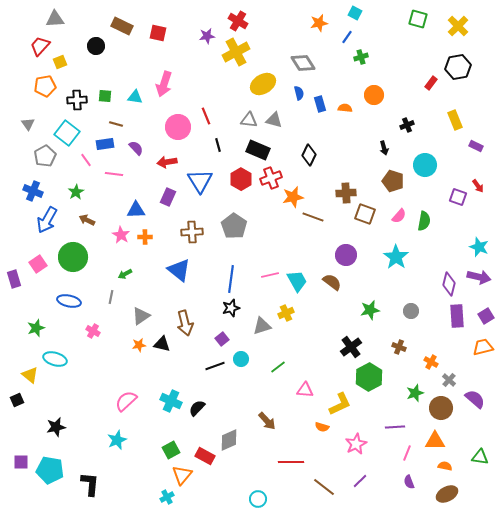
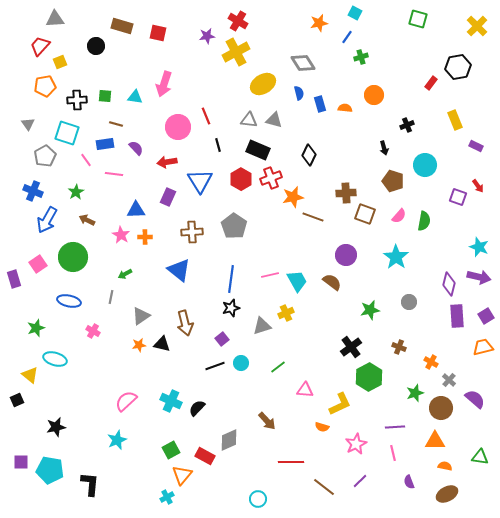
brown rectangle at (122, 26): rotated 10 degrees counterclockwise
yellow cross at (458, 26): moved 19 px right
cyan square at (67, 133): rotated 20 degrees counterclockwise
gray circle at (411, 311): moved 2 px left, 9 px up
cyan circle at (241, 359): moved 4 px down
pink line at (407, 453): moved 14 px left; rotated 35 degrees counterclockwise
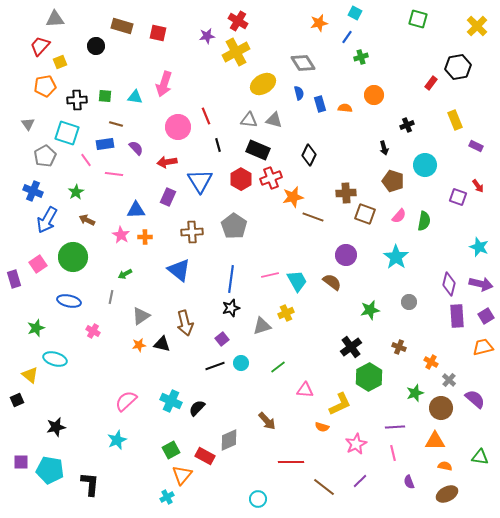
purple arrow at (479, 277): moved 2 px right, 7 px down
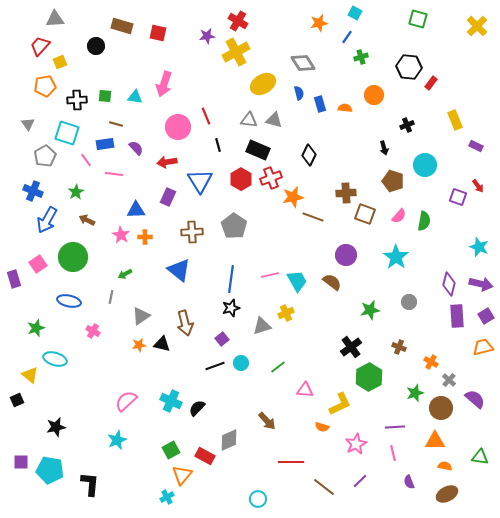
black hexagon at (458, 67): moved 49 px left; rotated 15 degrees clockwise
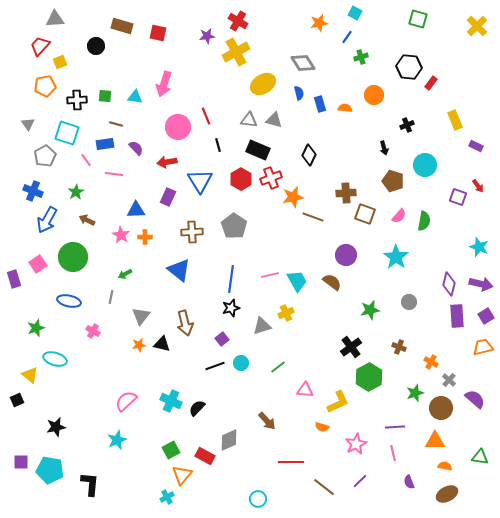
gray triangle at (141, 316): rotated 18 degrees counterclockwise
yellow L-shape at (340, 404): moved 2 px left, 2 px up
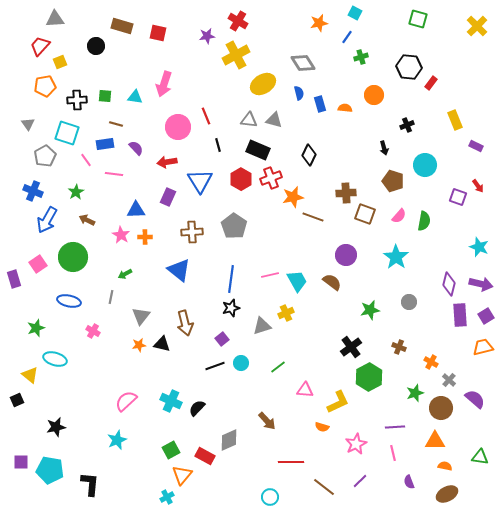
yellow cross at (236, 52): moved 3 px down
purple rectangle at (457, 316): moved 3 px right, 1 px up
cyan circle at (258, 499): moved 12 px right, 2 px up
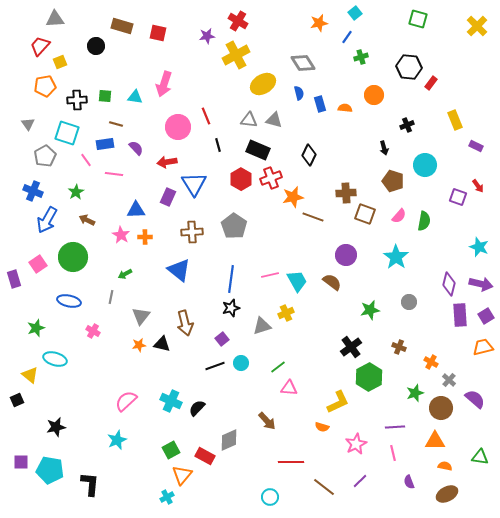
cyan square at (355, 13): rotated 24 degrees clockwise
blue triangle at (200, 181): moved 6 px left, 3 px down
pink triangle at (305, 390): moved 16 px left, 2 px up
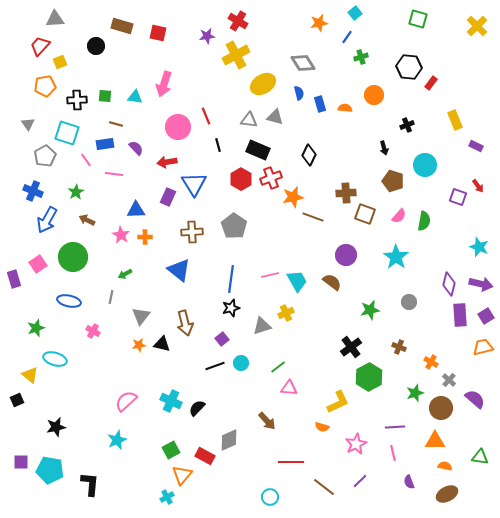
gray triangle at (274, 120): moved 1 px right, 3 px up
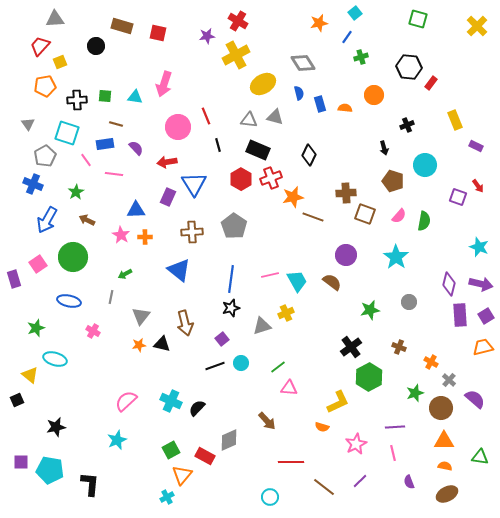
blue cross at (33, 191): moved 7 px up
orange triangle at (435, 441): moved 9 px right
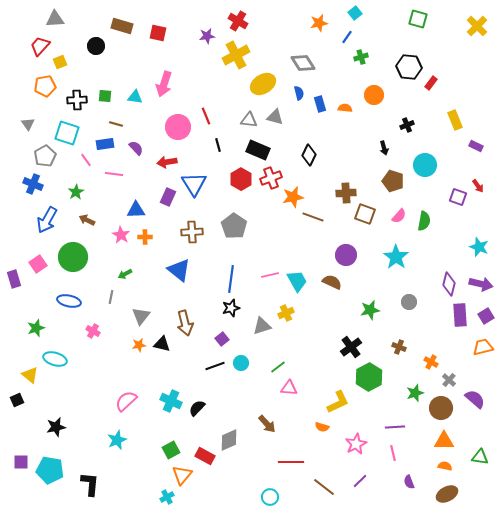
brown semicircle at (332, 282): rotated 12 degrees counterclockwise
brown arrow at (267, 421): moved 3 px down
